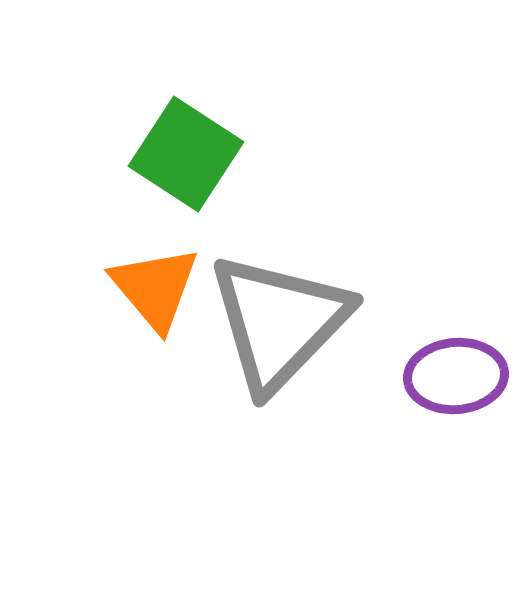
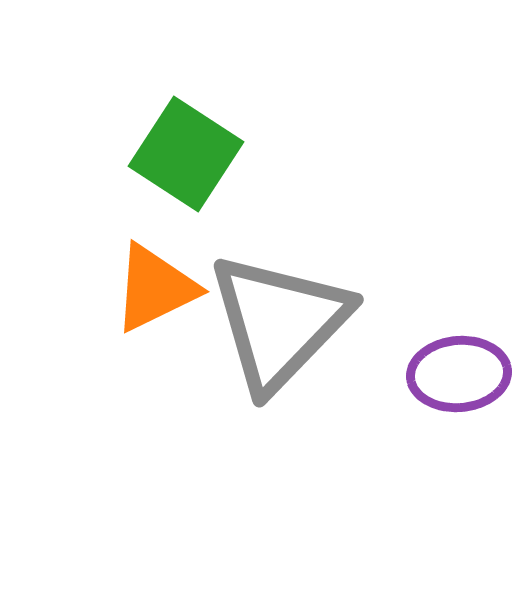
orange triangle: rotated 44 degrees clockwise
purple ellipse: moved 3 px right, 2 px up
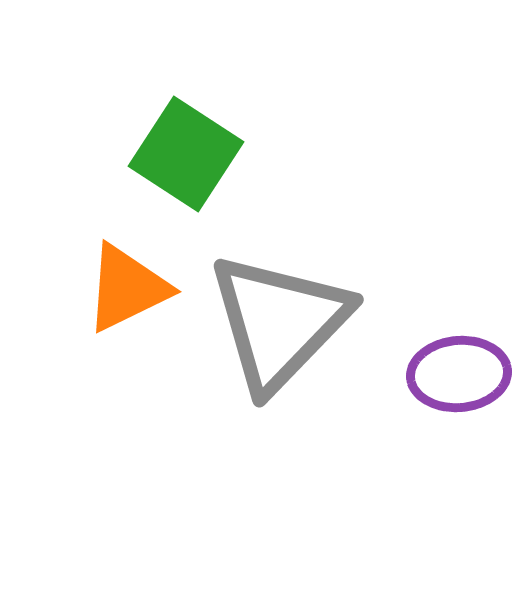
orange triangle: moved 28 px left
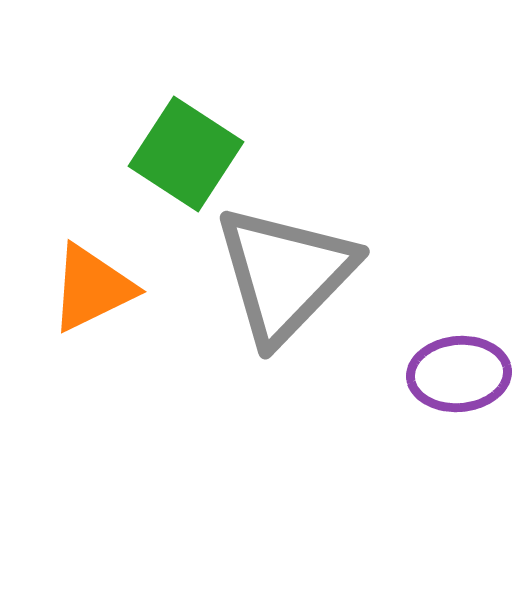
orange triangle: moved 35 px left
gray triangle: moved 6 px right, 48 px up
